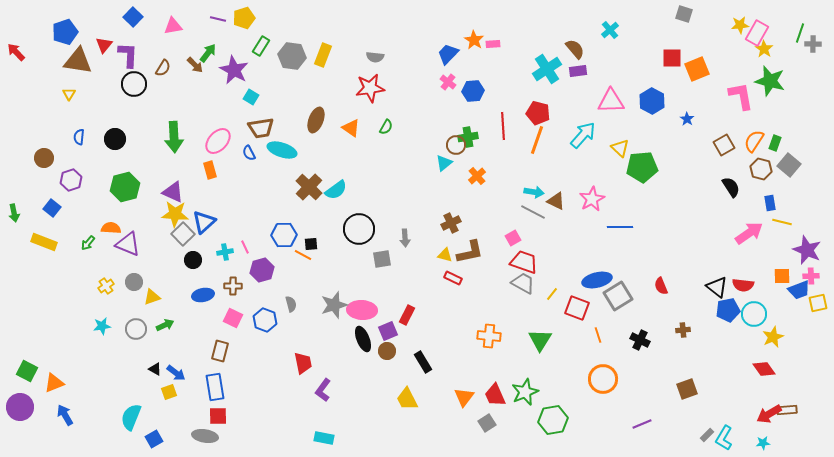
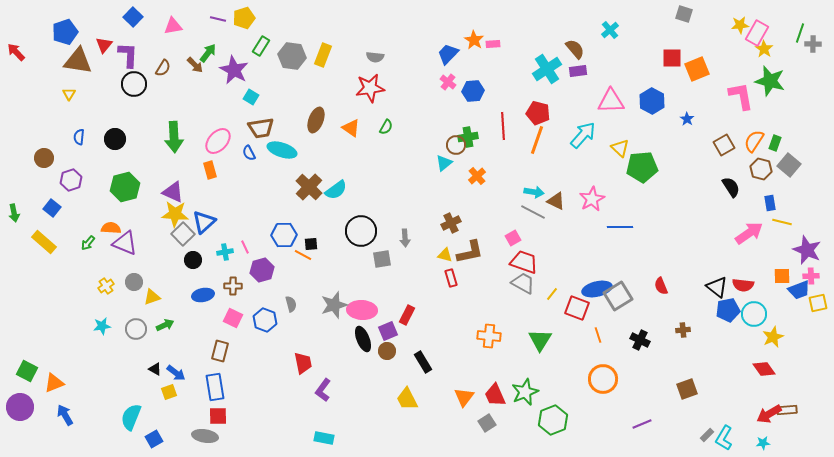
black circle at (359, 229): moved 2 px right, 2 px down
yellow rectangle at (44, 242): rotated 20 degrees clockwise
purple triangle at (128, 244): moved 3 px left, 1 px up
red rectangle at (453, 278): moved 2 px left; rotated 48 degrees clockwise
blue ellipse at (597, 280): moved 9 px down
green hexagon at (553, 420): rotated 12 degrees counterclockwise
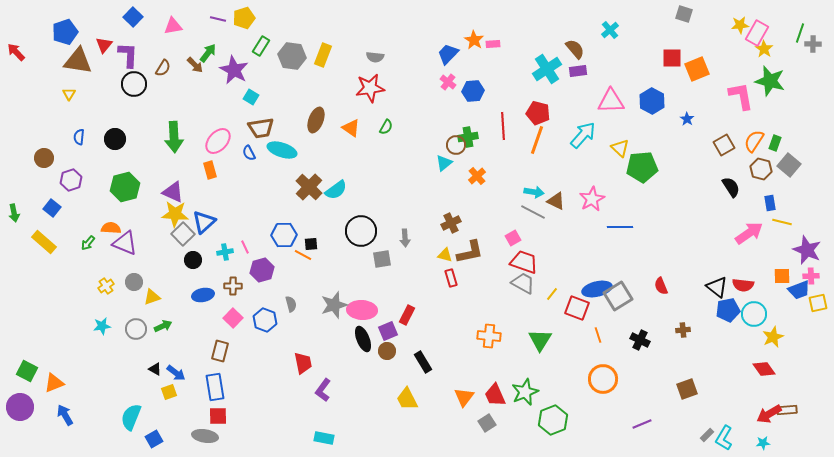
pink square at (233, 318): rotated 18 degrees clockwise
green arrow at (165, 325): moved 2 px left, 1 px down
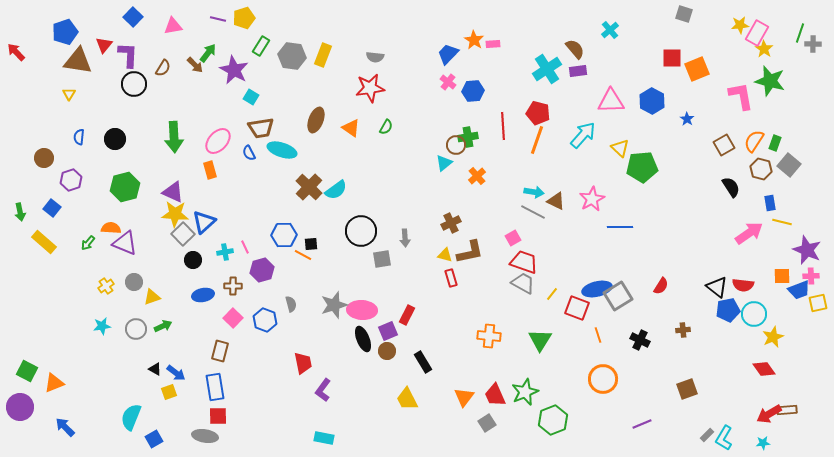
green arrow at (14, 213): moved 6 px right, 1 px up
red semicircle at (661, 286): rotated 126 degrees counterclockwise
blue arrow at (65, 415): moved 12 px down; rotated 15 degrees counterclockwise
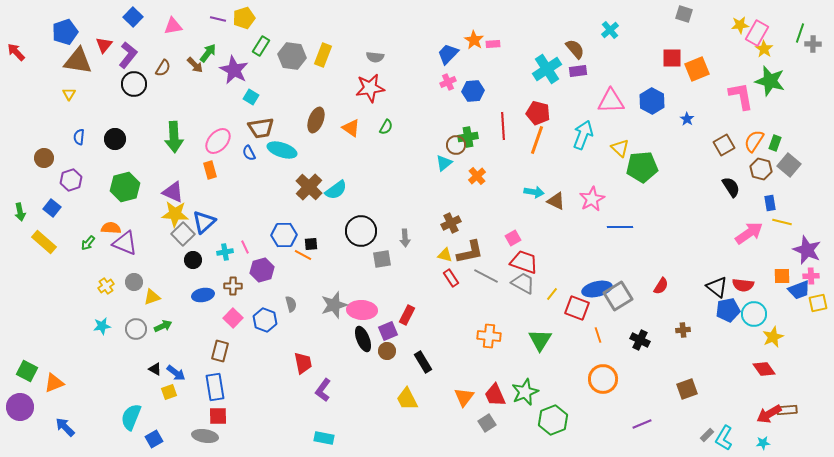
purple L-shape at (128, 55): rotated 36 degrees clockwise
pink cross at (448, 82): rotated 28 degrees clockwise
cyan arrow at (583, 135): rotated 20 degrees counterclockwise
gray line at (533, 212): moved 47 px left, 64 px down
red rectangle at (451, 278): rotated 18 degrees counterclockwise
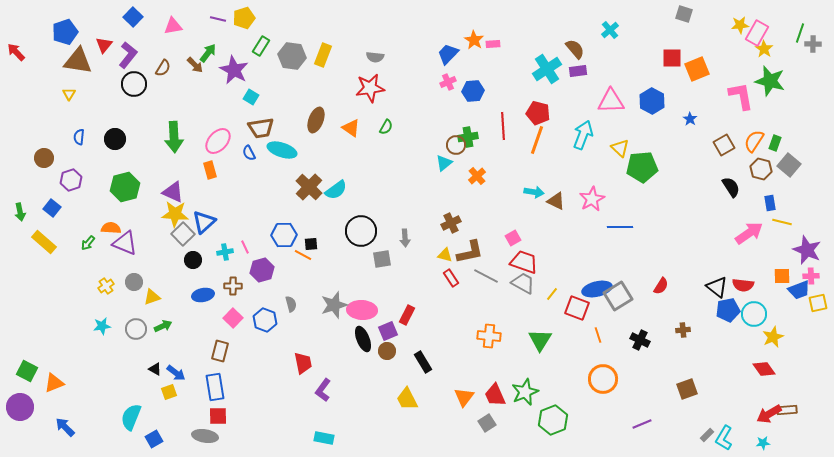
blue star at (687, 119): moved 3 px right
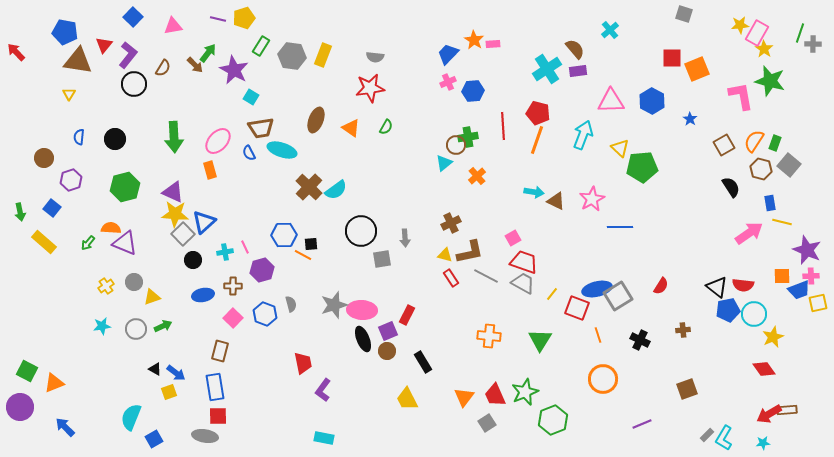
blue pentagon at (65, 32): rotated 30 degrees clockwise
blue hexagon at (265, 320): moved 6 px up
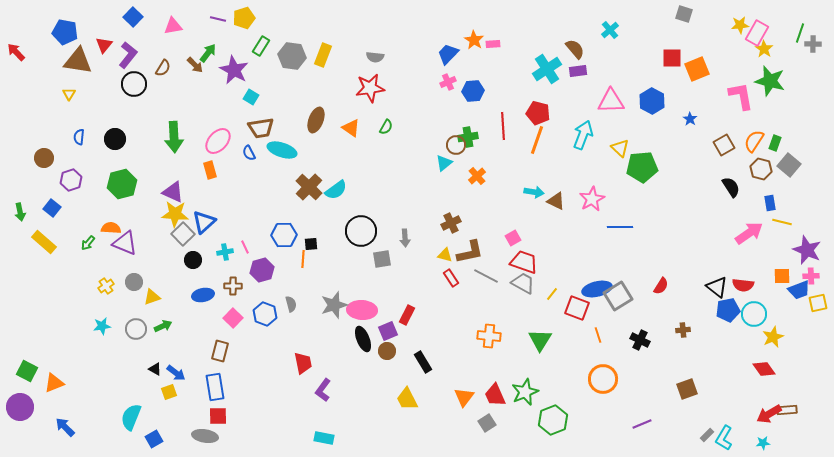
green hexagon at (125, 187): moved 3 px left, 3 px up
orange line at (303, 255): moved 4 px down; rotated 66 degrees clockwise
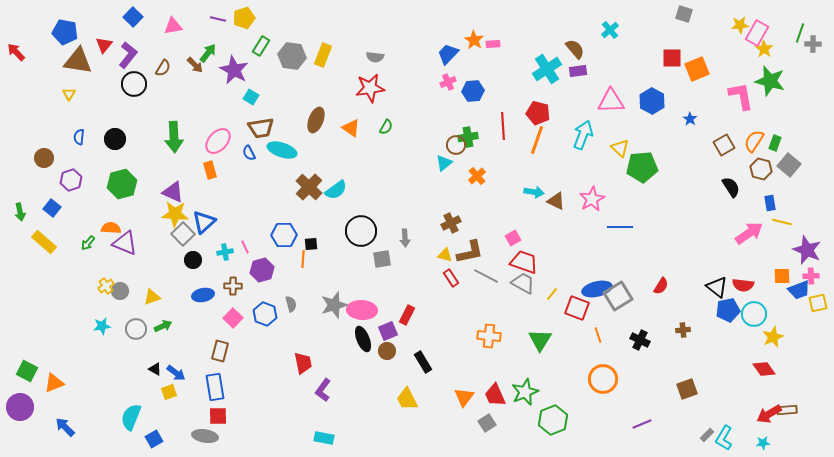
gray circle at (134, 282): moved 14 px left, 9 px down
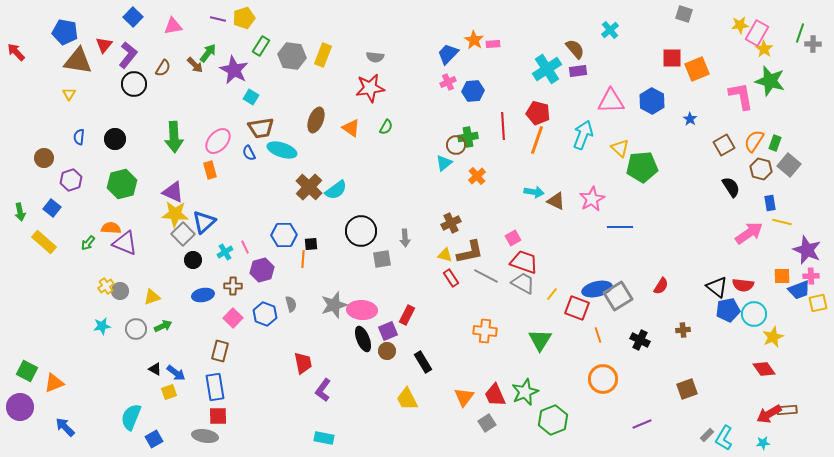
cyan cross at (225, 252): rotated 21 degrees counterclockwise
orange cross at (489, 336): moved 4 px left, 5 px up
